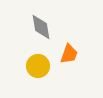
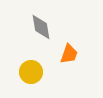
yellow circle: moved 7 px left, 6 px down
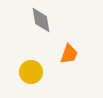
gray diamond: moved 7 px up
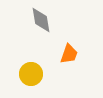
yellow circle: moved 2 px down
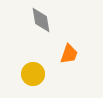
yellow circle: moved 2 px right
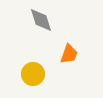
gray diamond: rotated 8 degrees counterclockwise
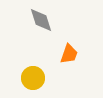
yellow circle: moved 4 px down
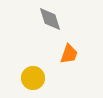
gray diamond: moved 9 px right, 1 px up
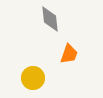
gray diamond: rotated 12 degrees clockwise
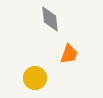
yellow circle: moved 2 px right
